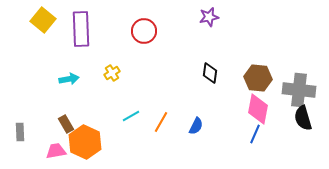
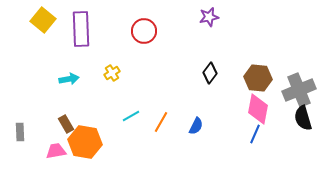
black diamond: rotated 30 degrees clockwise
gray cross: rotated 28 degrees counterclockwise
orange hexagon: rotated 16 degrees counterclockwise
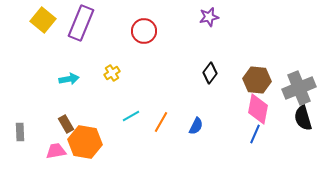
purple rectangle: moved 6 px up; rotated 24 degrees clockwise
brown hexagon: moved 1 px left, 2 px down
gray cross: moved 2 px up
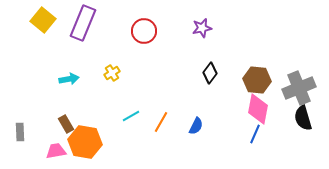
purple star: moved 7 px left, 11 px down
purple rectangle: moved 2 px right
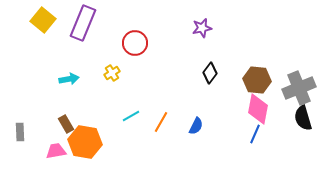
red circle: moved 9 px left, 12 px down
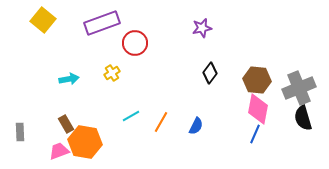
purple rectangle: moved 19 px right; rotated 48 degrees clockwise
pink trapezoid: moved 3 px right; rotated 10 degrees counterclockwise
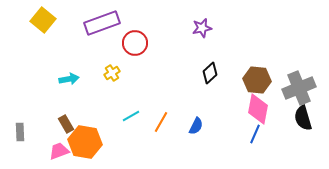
black diamond: rotated 10 degrees clockwise
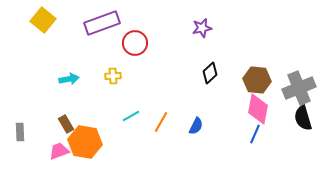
yellow cross: moved 1 px right, 3 px down; rotated 28 degrees clockwise
